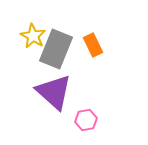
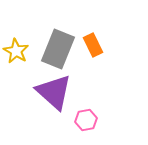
yellow star: moved 17 px left, 15 px down
gray rectangle: moved 2 px right
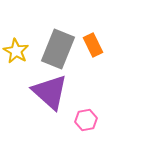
purple triangle: moved 4 px left
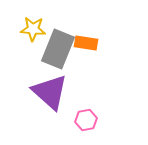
orange rectangle: moved 7 px left, 2 px up; rotated 55 degrees counterclockwise
yellow star: moved 17 px right, 22 px up; rotated 25 degrees counterclockwise
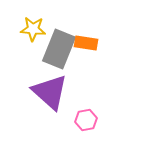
gray rectangle: moved 1 px right
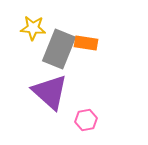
yellow star: moved 1 px up
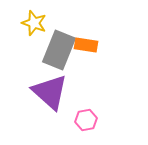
yellow star: moved 1 px right, 5 px up; rotated 15 degrees clockwise
orange rectangle: moved 2 px down
gray rectangle: moved 1 px down
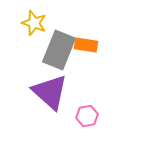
pink hexagon: moved 1 px right, 4 px up
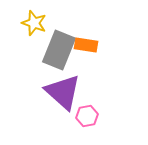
purple triangle: moved 13 px right
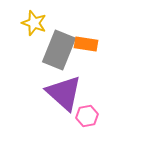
orange rectangle: moved 1 px up
purple triangle: moved 1 px right, 1 px down
